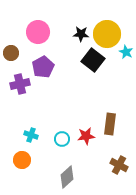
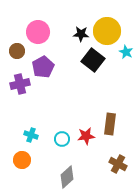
yellow circle: moved 3 px up
brown circle: moved 6 px right, 2 px up
brown cross: moved 1 px left, 1 px up
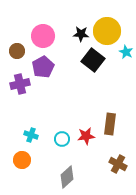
pink circle: moved 5 px right, 4 px down
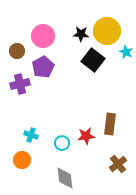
cyan circle: moved 4 px down
brown cross: rotated 24 degrees clockwise
gray diamond: moved 2 px left, 1 px down; rotated 55 degrees counterclockwise
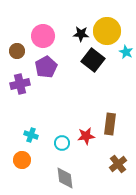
purple pentagon: moved 3 px right
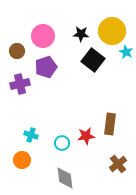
yellow circle: moved 5 px right
purple pentagon: rotated 10 degrees clockwise
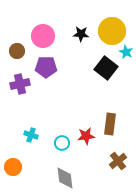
black square: moved 13 px right, 8 px down
purple pentagon: rotated 20 degrees clockwise
orange circle: moved 9 px left, 7 px down
brown cross: moved 3 px up
